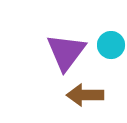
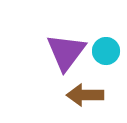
cyan circle: moved 5 px left, 6 px down
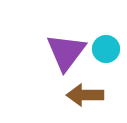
cyan circle: moved 2 px up
